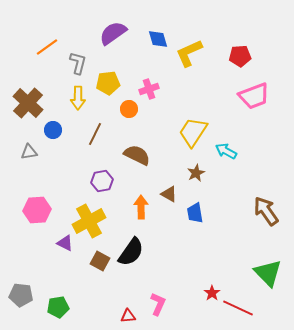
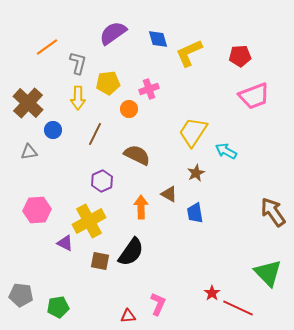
purple hexagon: rotated 15 degrees counterclockwise
brown arrow: moved 7 px right, 1 px down
brown square: rotated 18 degrees counterclockwise
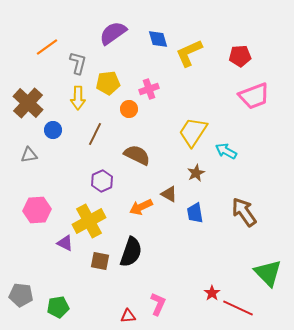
gray triangle: moved 3 px down
orange arrow: rotated 115 degrees counterclockwise
brown arrow: moved 29 px left
black semicircle: rotated 16 degrees counterclockwise
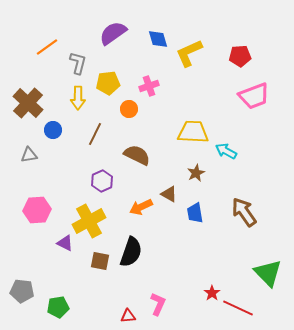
pink cross: moved 3 px up
yellow trapezoid: rotated 60 degrees clockwise
gray pentagon: moved 1 px right, 4 px up
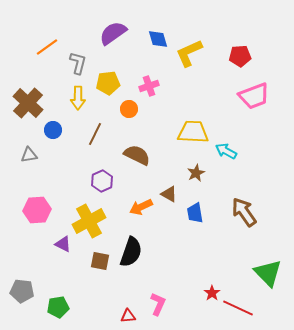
purple triangle: moved 2 px left, 1 px down
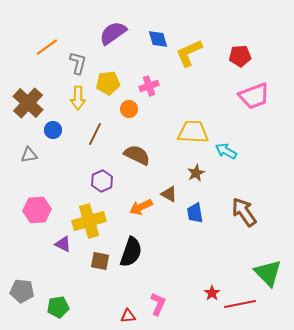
yellow cross: rotated 12 degrees clockwise
red line: moved 2 px right, 4 px up; rotated 36 degrees counterclockwise
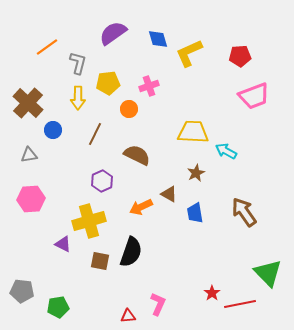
pink hexagon: moved 6 px left, 11 px up
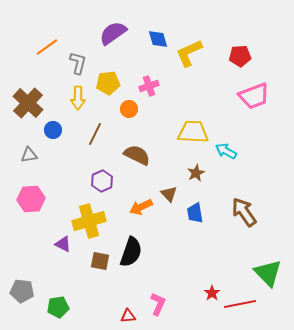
brown triangle: rotated 18 degrees clockwise
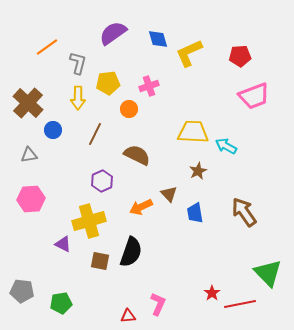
cyan arrow: moved 5 px up
brown star: moved 2 px right, 2 px up
green pentagon: moved 3 px right, 4 px up
